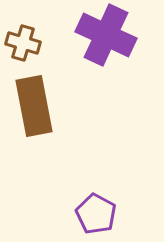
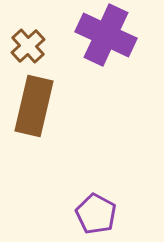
brown cross: moved 5 px right, 3 px down; rotated 32 degrees clockwise
brown rectangle: rotated 24 degrees clockwise
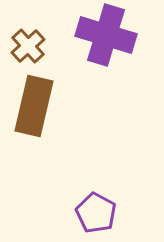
purple cross: rotated 8 degrees counterclockwise
purple pentagon: moved 1 px up
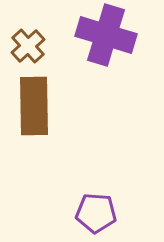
brown rectangle: rotated 14 degrees counterclockwise
purple pentagon: rotated 24 degrees counterclockwise
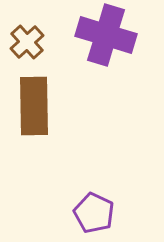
brown cross: moved 1 px left, 4 px up
purple pentagon: moved 2 px left; rotated 21 degrees clockwise
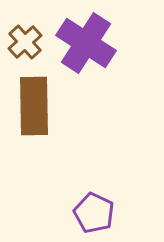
purple cross: moved 20 px left, 8 px down; rotated 16 degrees clockwise
brown cross: moved 2 px left
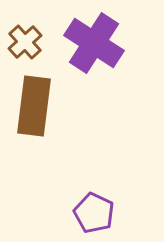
purple cross: moved 8 px right
brown rectangle: rotated 8 degrees clockwise
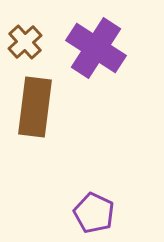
purple cross: moved 2 px right, 5 px down
brown rectangle: moved 1 px right, 1 px down
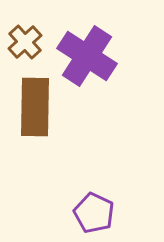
purple cross: moved 9 px left, 8 px down
brown rectangle: rotated 6 degrees counterclockwise
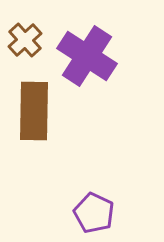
brown cross: moved 2 px up
brown rectangle: moved 1 px left, 4 px down
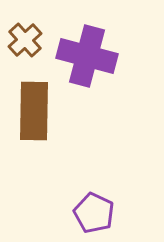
purple cross: rotated 18 degrees counterclockwise
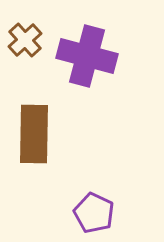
brown rectangle: moved 23 px down
